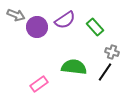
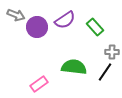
gray cross: rotated 16 degrees counterclockwise
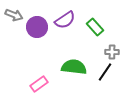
gray arrow: moved 2 px left
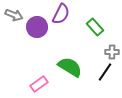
purple semicircle: moved 4 px left, 6 px up; rotated 30 degrees counterclockwise
green semicircle: moved 4 px left; rotated 25 degrees clockwise
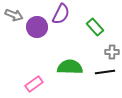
green semicircle: rotated 30 degrees counterclockwise
black line: rotated 48 degrees clockwise
pink rectangle: moved 5 px left
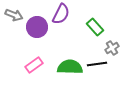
gray cross: moved 4 px up; rotated 32 degrees counterclockwise
black line: moved 8 px left, 8 px up
pink rectangle: moved 19 px up
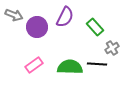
purple semicircle: moved 4 px right, 3 px down
black line: rotated 12 degrees clockwise
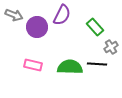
purple semicircle: moved 3 px left, 2 px up
gray cross: moved 1 px left, 1 px up
pink rectangle: moved 1 px left; rotated 48 degrees clockwise
